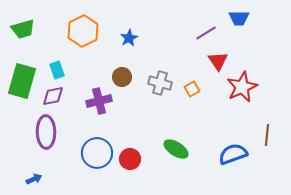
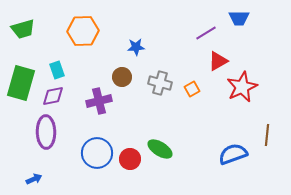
orange hexagon: rotated 24 degrees clockwise
blue star: moved 7 px right, 9 px down; rotated 24 degrees clockwise
red triangle: rotated 35 degrees clockwise
green rectangle: moved 1 px left, 2 px down
green ellipse: moved 16 px left
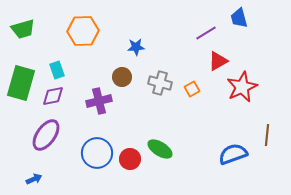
blue trapezoid: rotated 75 degrees clockwise
purple ellipse: moved 3 px down; rotated 36 degrees clockwise
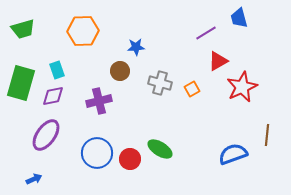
brown circle: moved 2 px left, 6 px up
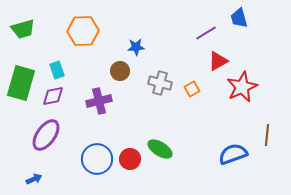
blue circle: moved 6 px down
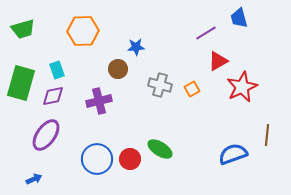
brown circle: moved 2 px left, 2 px up
gray cross: moved 2 px down
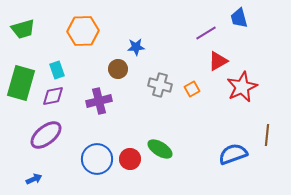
purple ellipse: rotated 16 degrees clockwise
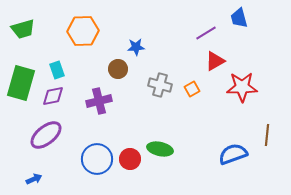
red triangle: moved 3 px left
red star: rotated 24 degrees clockwise
green ellipse: rotated 20 degrees counterclockwise
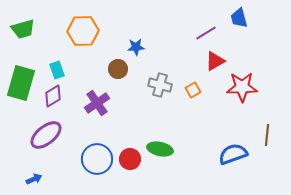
orange square: moved 1 px right, 1 px down
purple diamond: rotated 20 degrees counterclockwise
purple cross: moved 2 px left, 2 px down; rotated 20 degrees counterclockwise
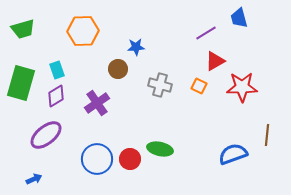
orange square: moved 6 px right, 4 px up; rotated 35 degrees counterclockwise
purple diamond: moved 3 px right
